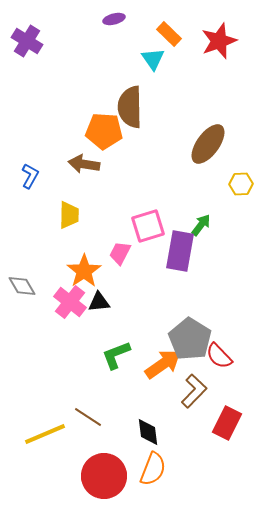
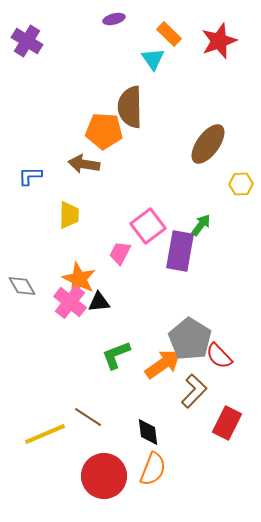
blue L-shape: rotated 120 degrees counterclockwise
pink square: rotated 20 degrees counterclockwise
orange star: moved 5 px left, 8 px down; rotated 12 degrees counterclockwise
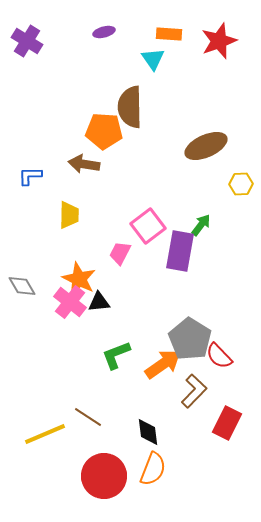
purple ellipse: moved 10 px left, 13 px down
orange rectangle: rotated 40 degrees counterclockwise
brown ellipse: moved 2 px left, 2 px down; rotated 30 degrees clockwise
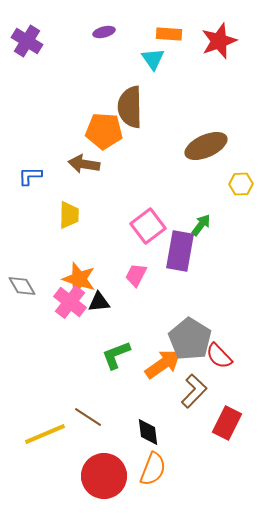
pink trapezoid: moved 16 px right, 22 px down
orange star: rotated 8 degrees counterclockwise
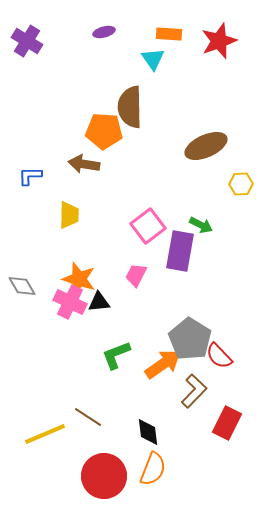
green arrow: rotated 80 degrees clockwise
pink cross: rotated 12 degrees counterclockwise
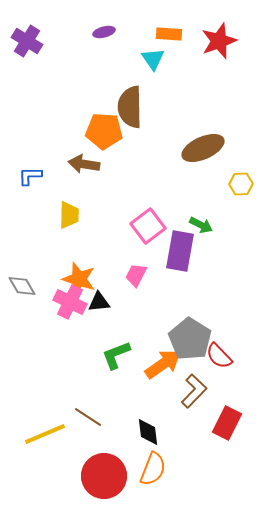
brown ellipse: moved 3 px left, 2 px down
